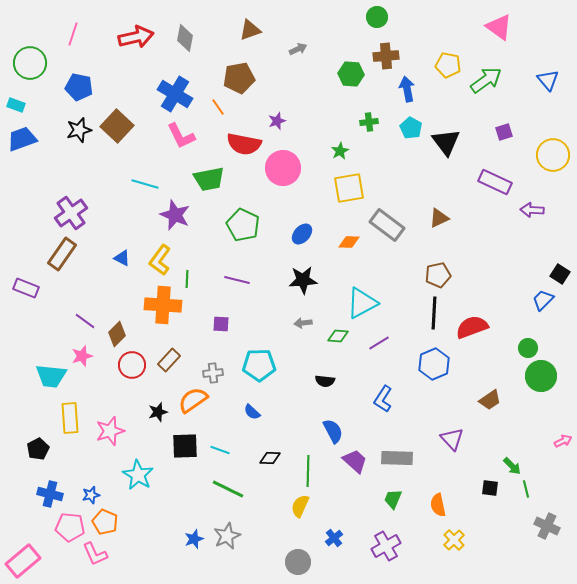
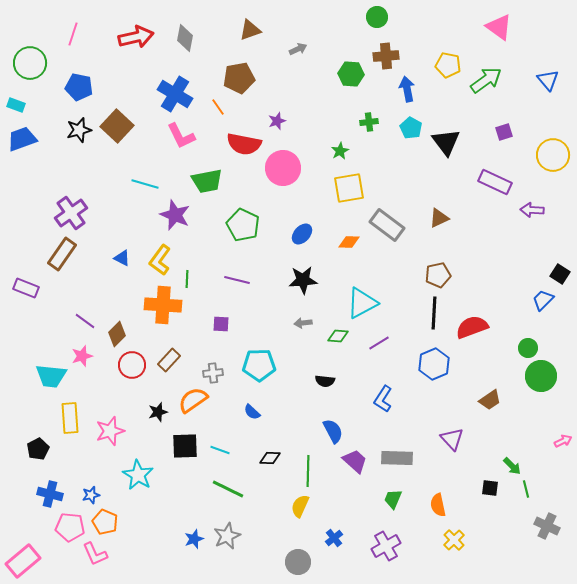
green trapezoid at (209, 179): moved 2 px left, 2 px down
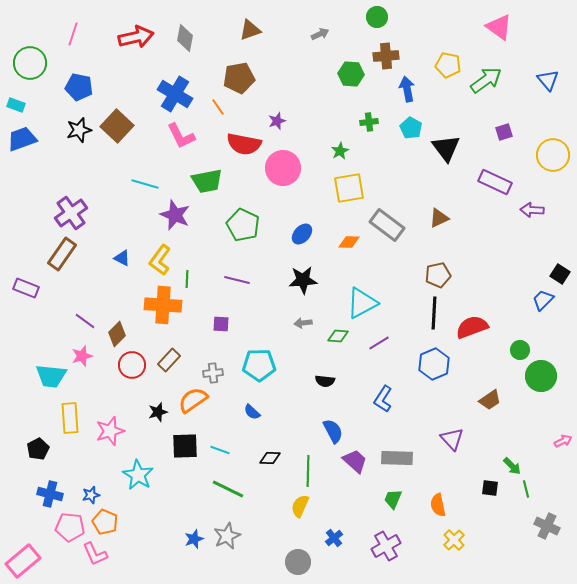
gray arrow at (298, 49): moved 22 px right, 15 px up
black triangle at (446, 142): moved 6 px down
green circle at (528, 348): moved 8 px left, 2 px down
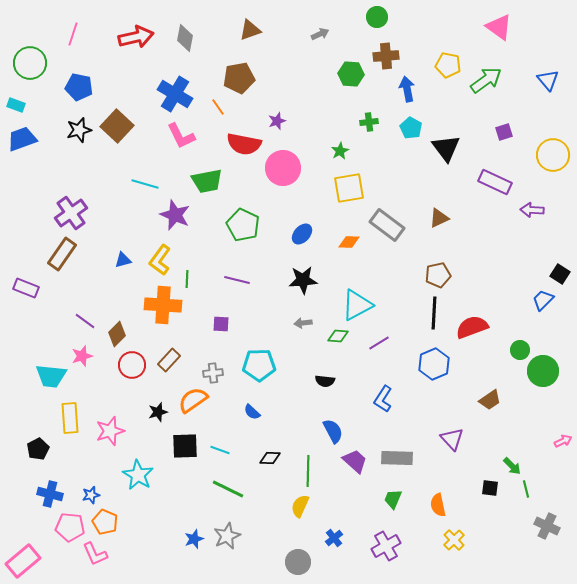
blue triangle at (122, 258): moved 1 px right, 2 px down; rotated 42 degrees counterclockwise
cyan triangle at (362, 303): moved 5 px left, 2 px down
green circle at (541, 376): moved 2 px right, 5 px up
